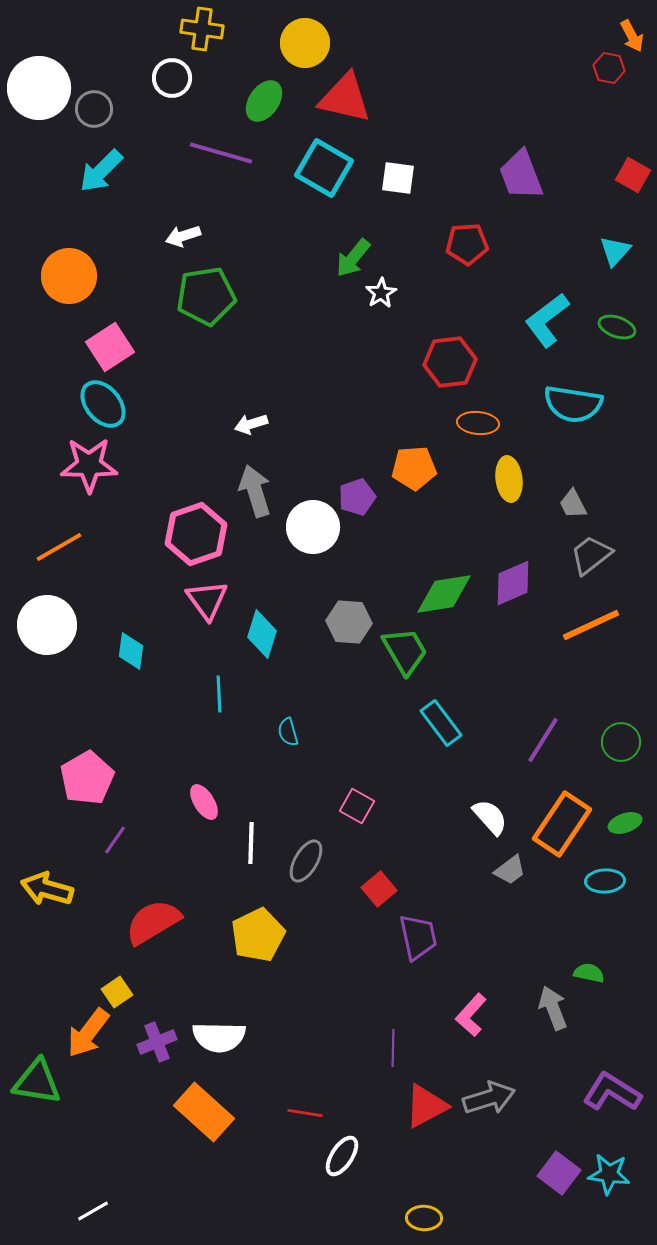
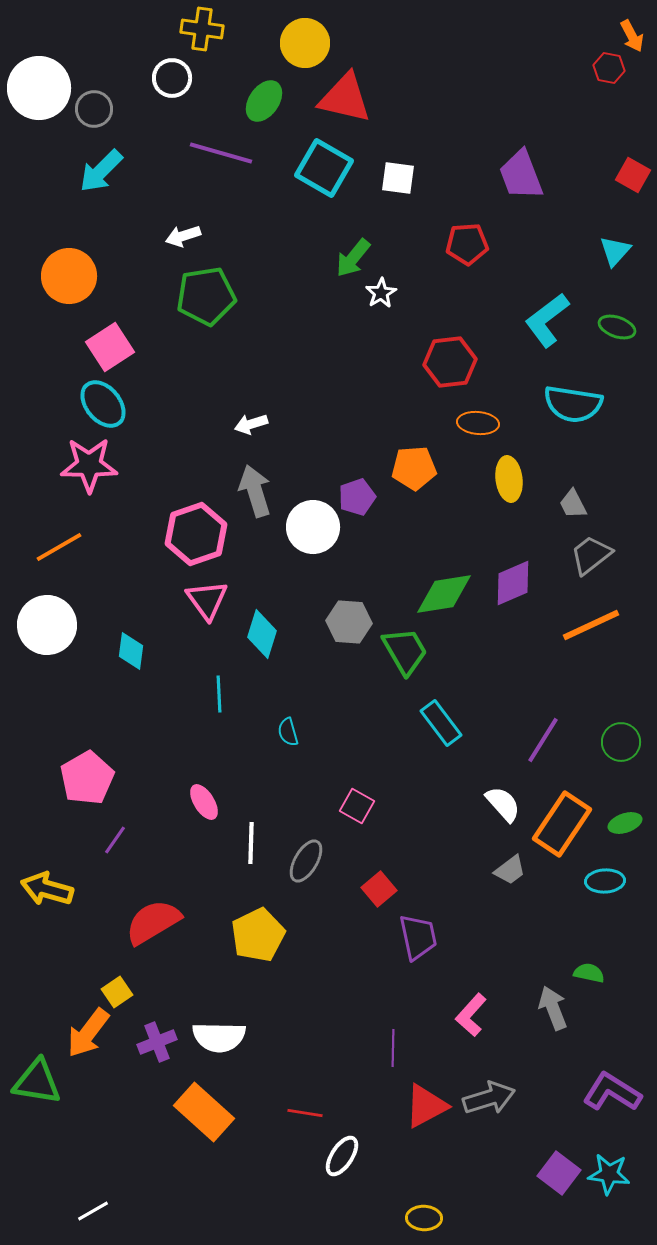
white semicircle at (490, 817): moved 13 px right, 13 px up
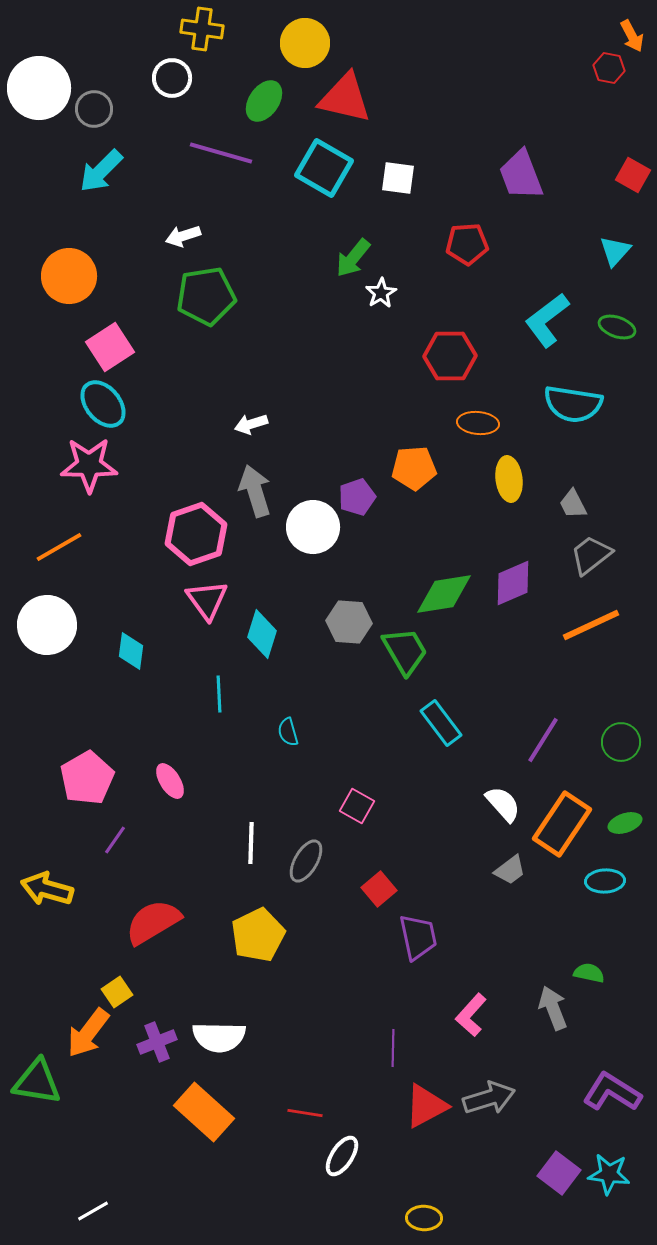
red hexagon at (450, 362): moved 6 px up; rotated 6 degrees clockwise
pink ellipse at (204, 802): moved 34 px left, 21 px up
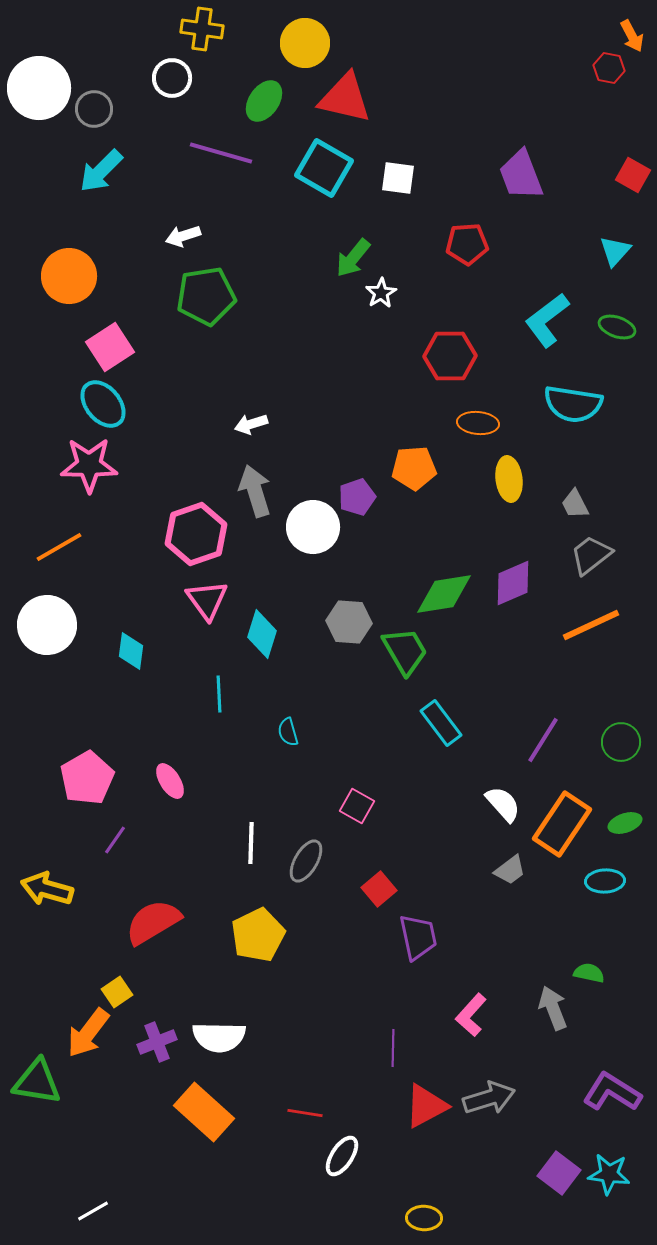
gray trapezoid at (573, 504): moved 2 px right
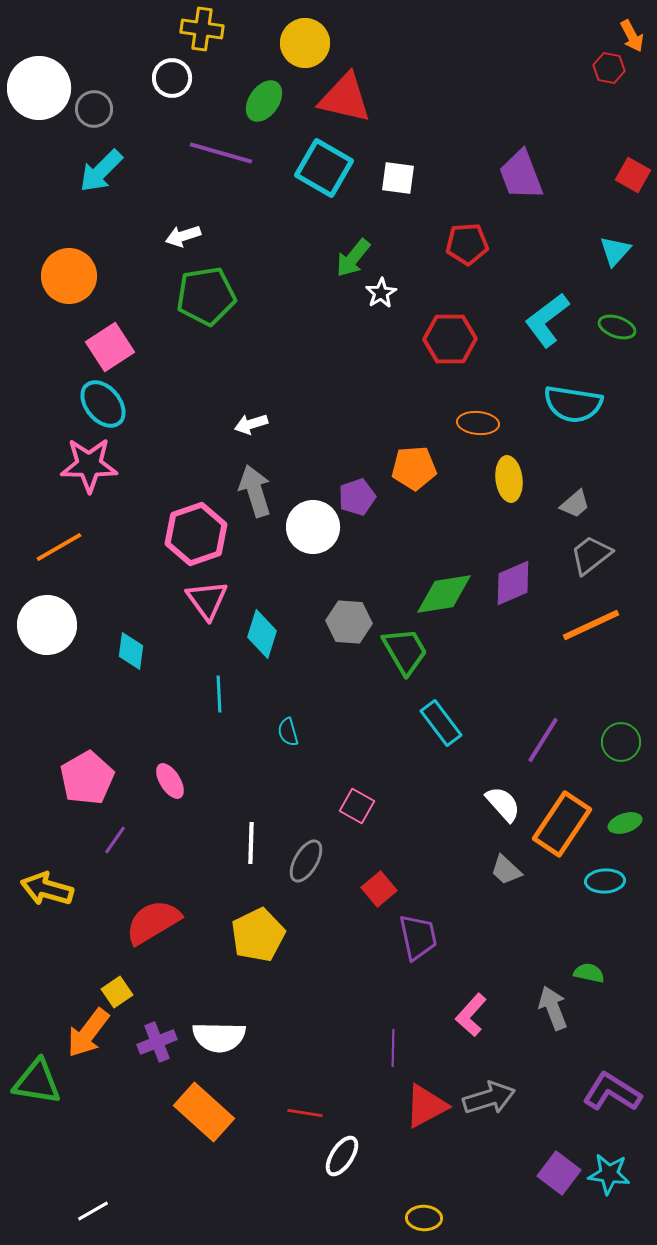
red hexagon at (450, 356): moved 17 px up
gray trapezoid at (575, 504): rotated 104 degrees counterclockwise
gray trapezoid at (510, 870): moved 4 px left; rotated 80 degrees clockwise
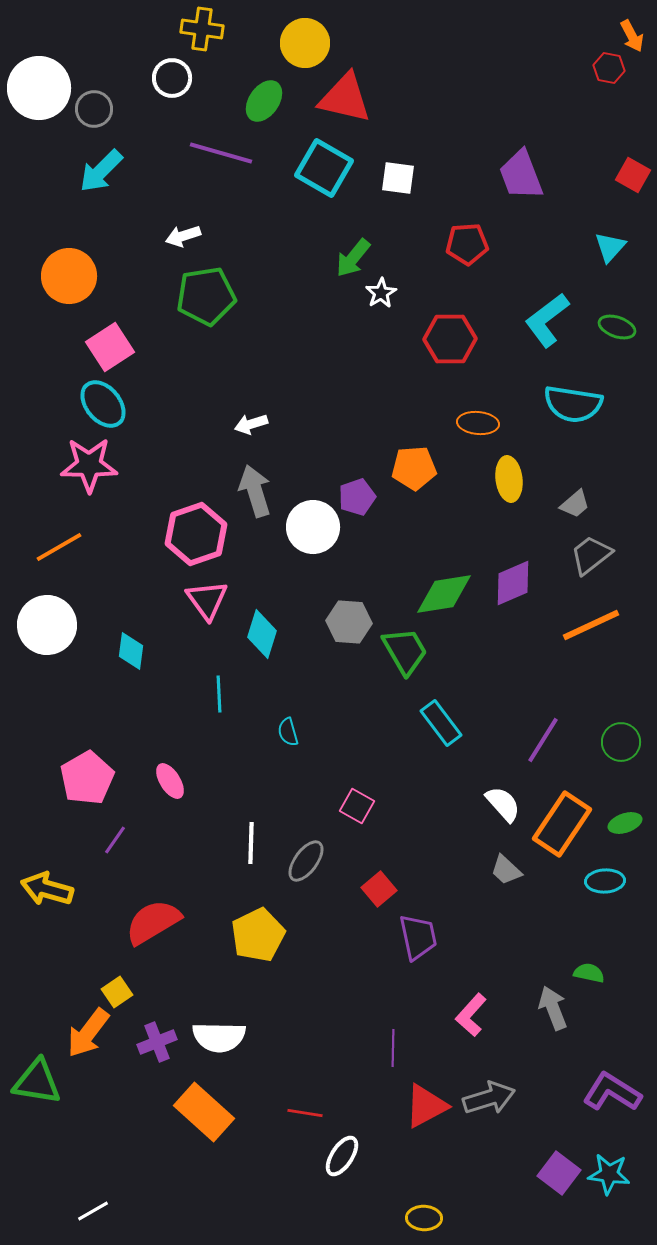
cyan triangle at (615, 251): moved 5 px left, 4 px up
gray ellipse at (306, 861): rotated 6 degrees clockwise
